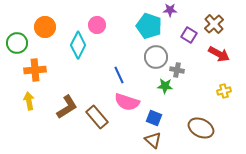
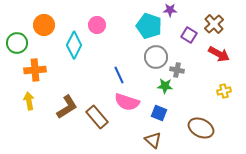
orange circle: moved 1 px left, 2 px up
cyan diamond: moved 4 px left
blue square: moved 5 px right, 5 px up
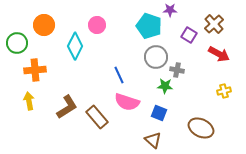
cyan diamond: moved 1 px right, 1 px down
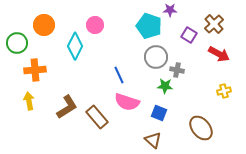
pink circle: moved 2 px left
brown ellipse: rotated 25 degrees clockwise
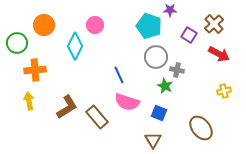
green star: rotated 21 degrees clockwise
brown triangle: rotated 18 degrees clockwise
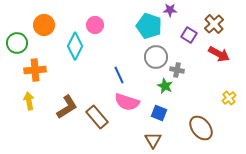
yellow cross: moved 5 px right, 7 px down; rotated 24 degrees counterclockwise
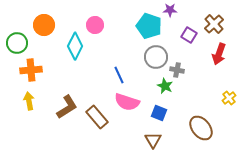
red arrow: rotated 80 degrees clockwise
orange cross: moved 4 px left
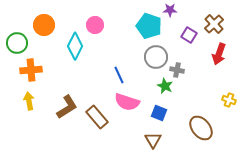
yellow cross: moved 2 px down; rotated 32 degrees counterclockwise
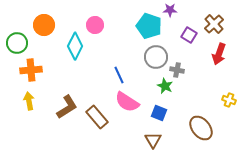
pink semicircle: rotated 15 degrees clockwise
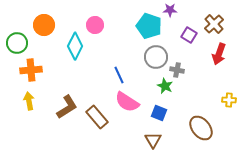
yellow cross: rotated 16 degrees counterclockwise
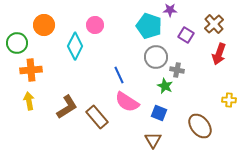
purple square: moved 3 px left
brown ellipse: moved 1 px left, 2 px up
